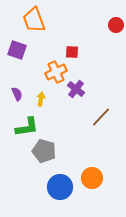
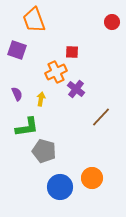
red circle: moved 4 px left, 3 px up
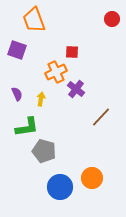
red circle: moved 3 px up
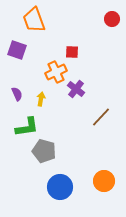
orange circle: moved 12 px right, 3 px down
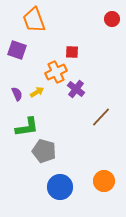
yellow arrow: moved 4 px left, 7 px up; rotated 48 degrees clockwise
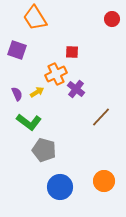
orange trapezoid: moved 1 px right, 2 px up; rotated 12 degrees counterclockwise
orange cross: moved 2 px down
green L-shape: moved 2 px right, 5 px up; rotated 45 degrees clockwise
gray pentagon: moved 1 px up
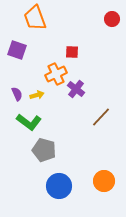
orange trapezoid: rotated 12 degrees clockwise
yellow arrow: moved 3 px down; rotated 16 degrees clockwise
blue circle: moved 1 px left, 1 px up
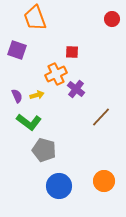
purple semicircle: moved 2 px down
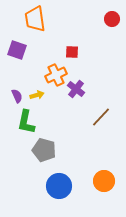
orange trapezoid: moved 1 px down; rotated 12 degrees clockwise
orange cross: moved 1 px down
green L-shape: moved 3 px left; rotated 65 degrees clockwise
